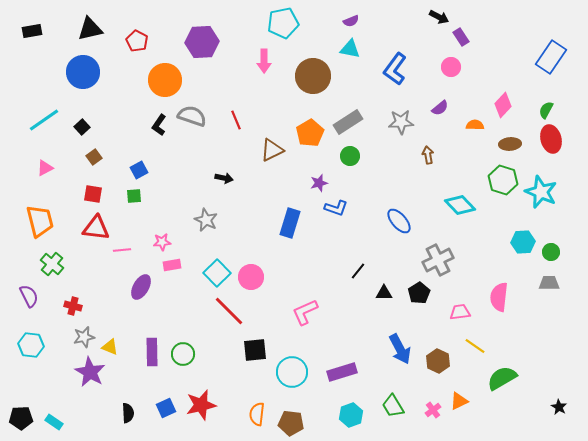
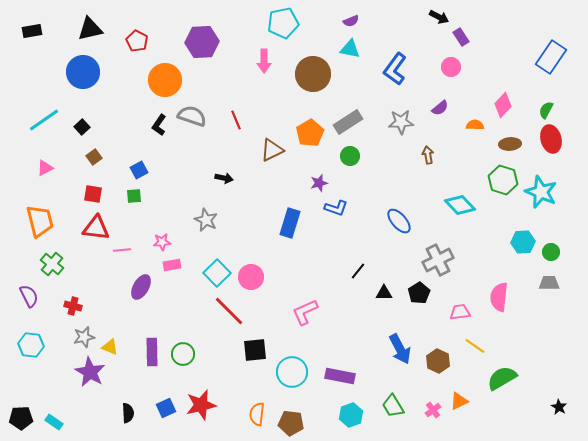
brown circle at (313, 76): moved 2 px up
purple rectangle at (342, 372): moved 2 px left, 4 px down; rotated 28 degrees clockwise
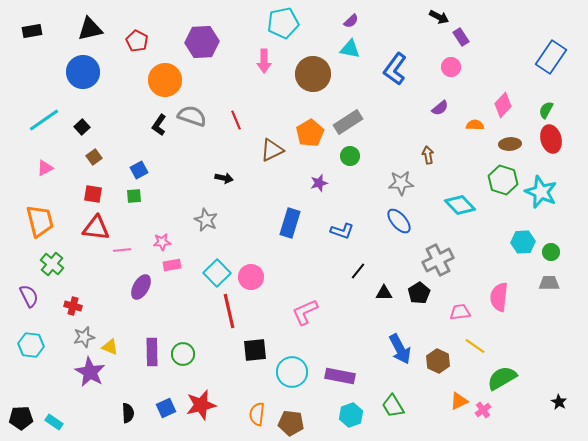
purple semicircle at (351, 21): rotated 21 degrees counterclockwise
gray star at (401, 122): moved 61 px down
blue L-shape at (336, 208): moved 6 px right, 23 px down
red line at (229, 311): rotated 32 degrees clockwise
black star at (559, 407): moved 5 px up
pink cross at (433, 410): moved 50 px right
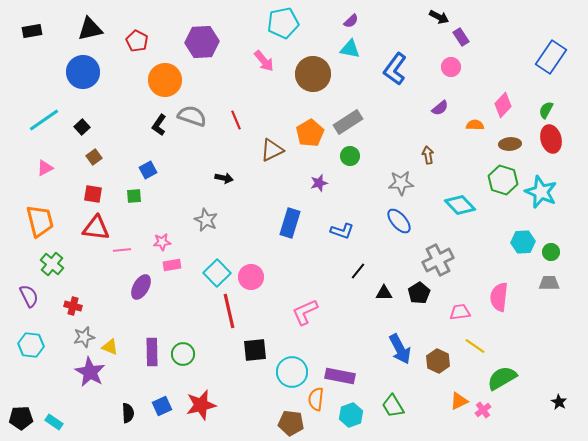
pink arrow at (264, 61): rotated 40 degrees counterclockwise
blue square at (139, 170): moved 9 px right
blue square at (166, 408): moved 4 px left, 2 px up
orange semicircle at (257, 414): moved 59 px right, 15 px up
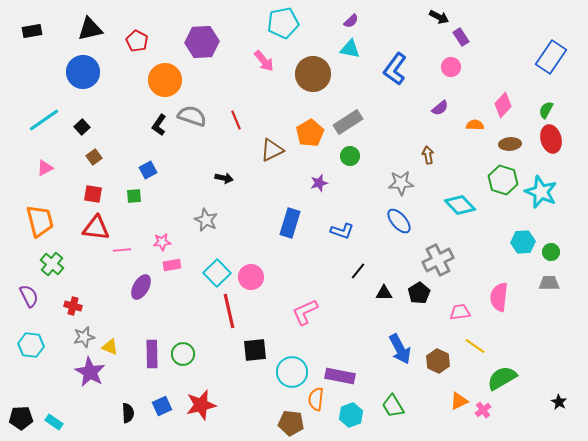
purple rectangle at (152, 352): moved 2 px down
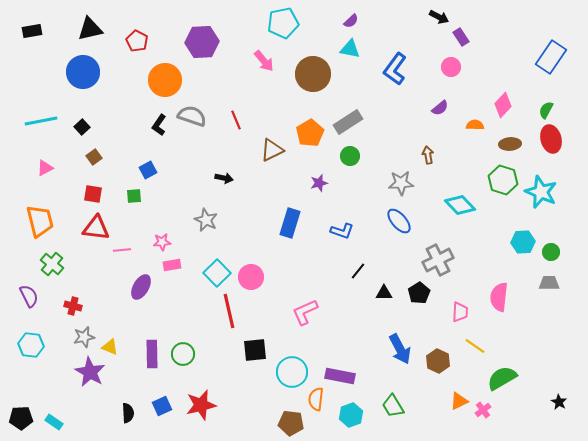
cyan line at (44, 120): moved 3 px left, 1 px down; rotated 24 degrees clockwise
pink trapezoid at (460, 312): rotated 100 degrees clockwise
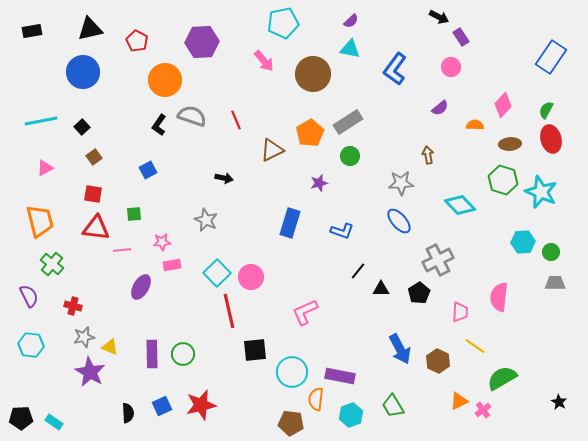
green square at (134, 196): moved 18 px down
gray trapezoid at (549, 283): moved 6 px right
black triangle at (384, 293): moved 3 px left, 4 px up
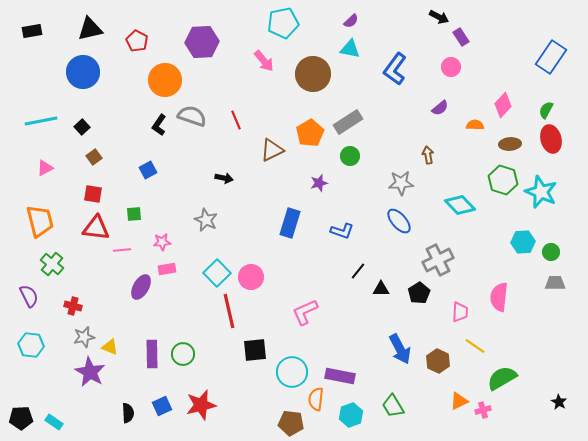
pink rectangle at (172, 265): moved 5 px left, 4 px down
pink cross at (483, 410): rotated 21 degrees clockwise
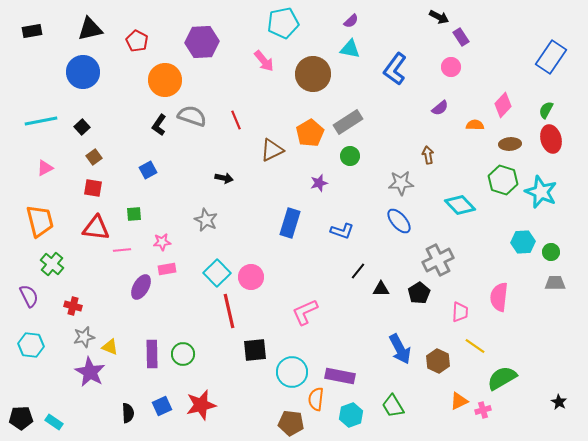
red square at (93, 194): moved 6 px up
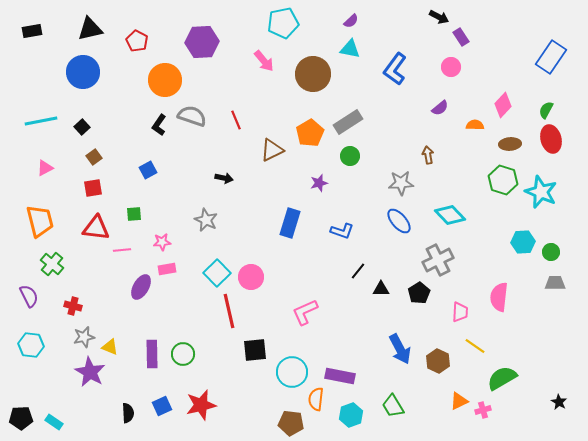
red square at (93, 188): rotated 18 degrees counterclockwise
cyan diamond at (460, 205): moved 10 px left, 10 px down
